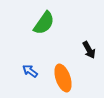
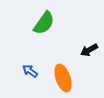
black arrow: rotated 90 degrees clockwise
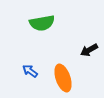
green semicircle: moved 2 px left; rotated 45 degrees clockwise
